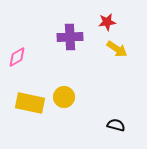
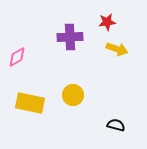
yellow arrow: rotated 15 degrees counterclockwise
yellow circle: moved 9 px right, 2 px up
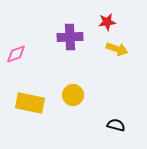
pink diamond: moved 1 px left, 3 px up; rotated 10 degrees clockwise
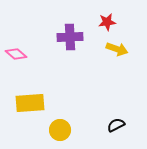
pink diamond: rotated 60 degrees clockwise
yellow circle: moved 13 px left, 35 px down
yellow rectangle: rotated 16 degrees counterclockwise
black semicircle: rotated 42 degrees counterclockwise
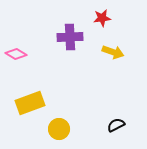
red star: moved 5 px left, 4 px up
yellow arrow: moved 4 px left, 3 px down
pink diamond: rotated 10 degrees counterclockwise
yellow rectangle: rotated 16 degrees counterclockwise
yellow circle: moved 1 px left, 1 px up
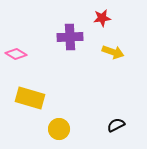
yellow rectangle: moved 5 px up; rotated 36 degrees clockwise
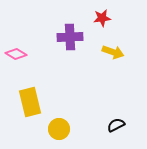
yellow rectangle: moved 4 px down; rotated 60 degrees clockwise
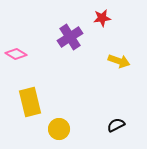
purple cross: rotated 30 degrees counterclockwise
yellow arrow: moved 6 px right, 9 px down
